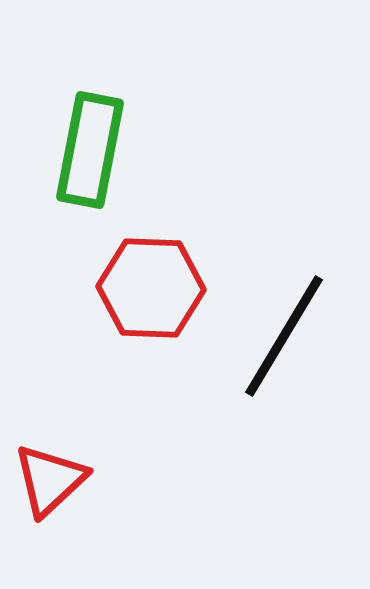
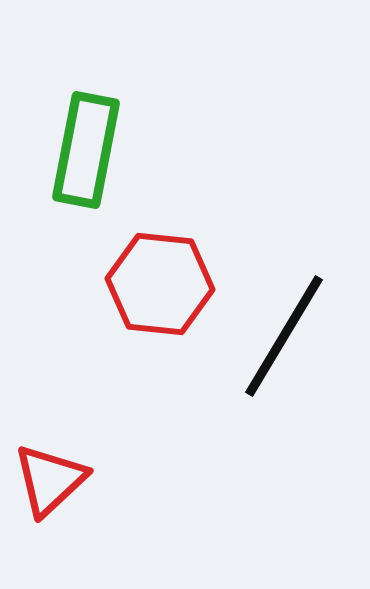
green rectangle: moved 4 px left
red hexagon: moved 9 px right, 4 px up; rotated 4 degrees clockwise
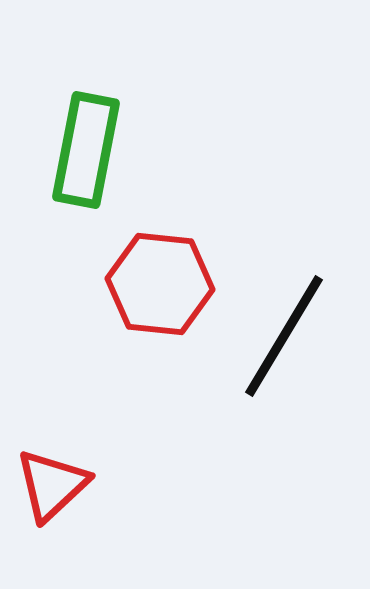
red triangle: moved 2 px right, 5 px down
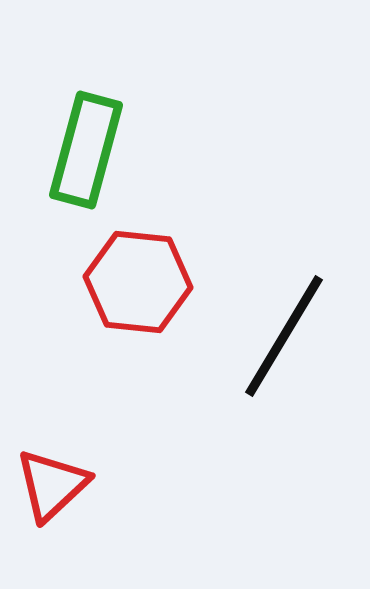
green rectangle: rotated 4 degrees clockwise
red hexagon: moved 22 px left, 2 px up
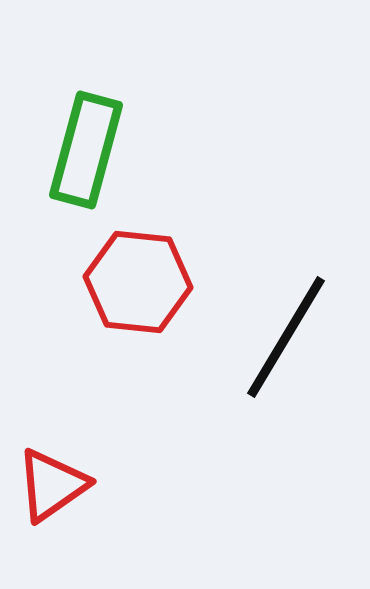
black line: moved 2 px right, 1 px down
red triangle: rotated 8 degrees clockwise
